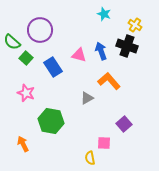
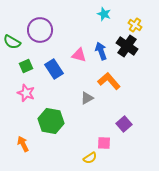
green semicircle: rotated 12 degrees counterclockwise
black cross: rotated 15 degrees clockwise
green square: moved 8 px down; rotated 24 degrees clockwise
blue rectangle: moved 1 px right, 2 px down
yellow semicircle: rotated 112 degrees counterclockwise
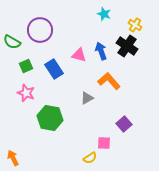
green hexagon: moved 1 px left, 3 px up
orange arrow: moved 10 px left, 14 px down
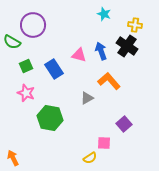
yellow cross: rotated 24 degrees counterclockwise
purple circle: moved 7 px left, 5 px up
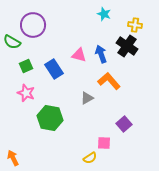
blue arrow: moved 3 px down
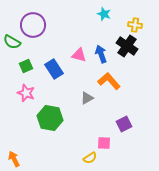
purple square: rotated 14 degrees clockwise
orange arrow: moved 1 px right, 1 px down
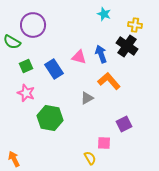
pink triangle: moved 2 px down
yellow semicircle: rotated 88 degrees counterclockwise
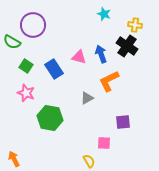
green square: rotated 32 degrees counterclockwise
orange L-shape: rotated 75 degrees counterclockwise
purple square: moved 1 px left, 2 px up; rotated 21 degrees clockwise
yellow semicircle: moved 1 px left, 3 px down
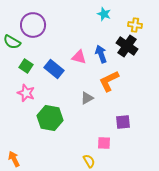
blue rectangle: rotated 18 degrees counterclockwise
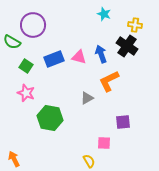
blue rectangle: moved 10 px up; rotated 60 degrees counterclockwise
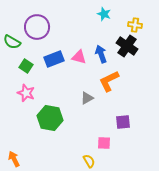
purple circle: moved 4 px right, 2 px down
